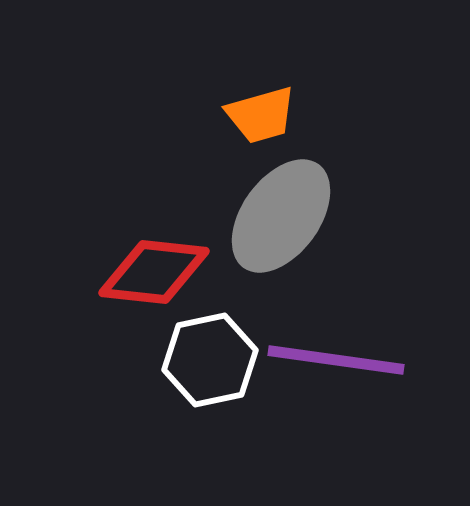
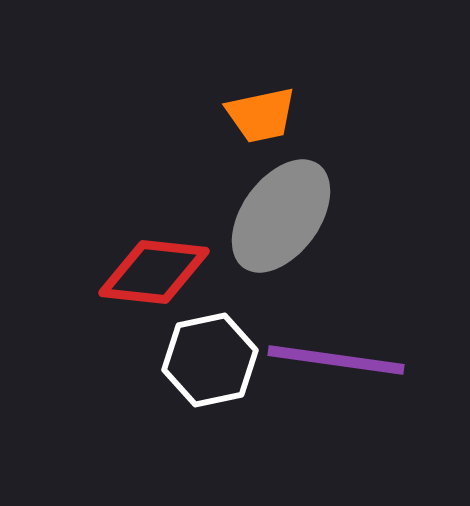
orange trapezoid: rotated 4 degrees clockwise
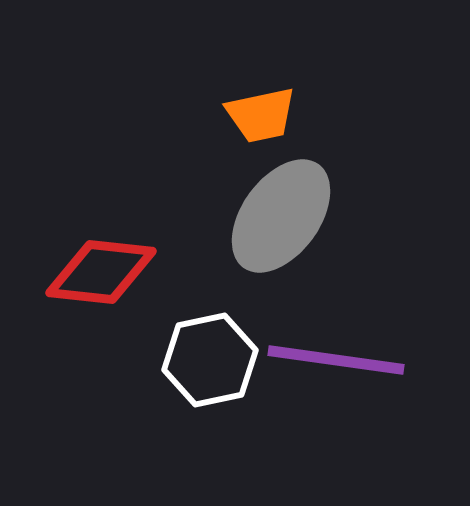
red diamond: moved 53 px left
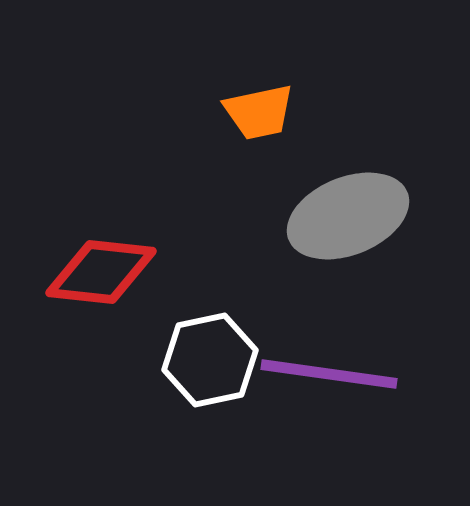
orange trapezoid: moved 2 px left, 3 px up
gray ellipse: moved 67 px right; rotated 32 degrees clockwise
purple line: moved 7 px left, 14 px down
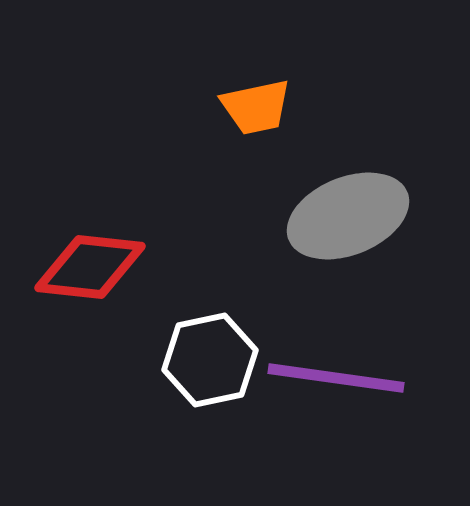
orange trapezoid: moved 3 px left, 5 px up
red diamond: moved 11 px left, 5 px up
purple line: moved 7 px right, 4 px down
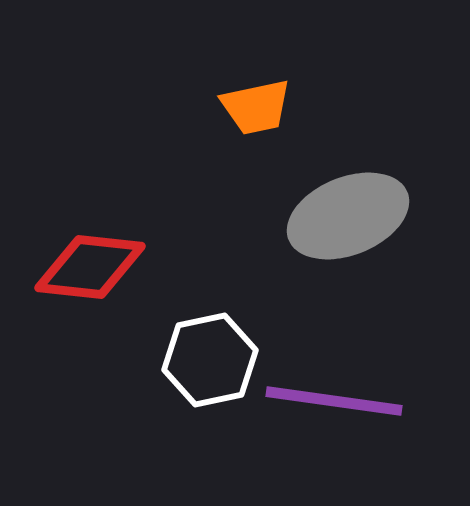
purple line: moved 2 px left, 23 px down
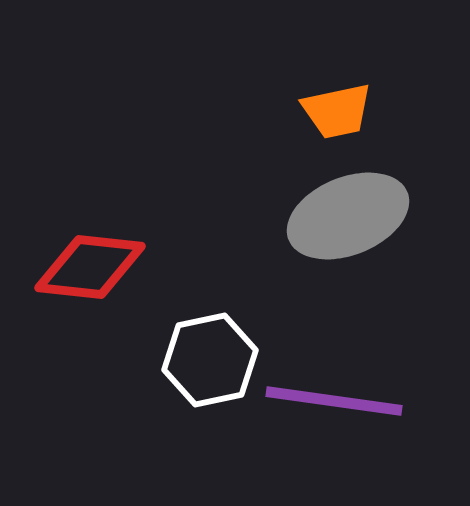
orange trapezoid: moved 81 px right, 4 px down
